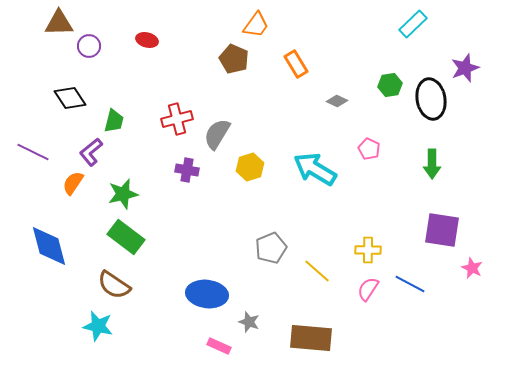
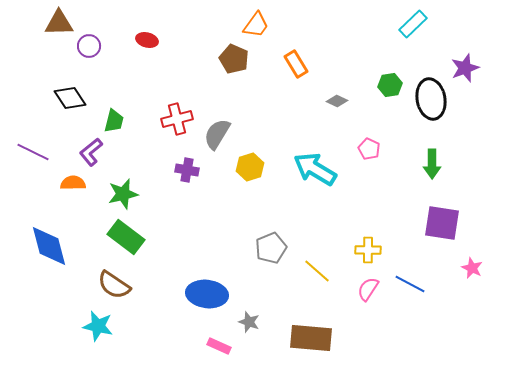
orange semicircle: rotated 55 degrees clockwise
purple square: moved 7 px up
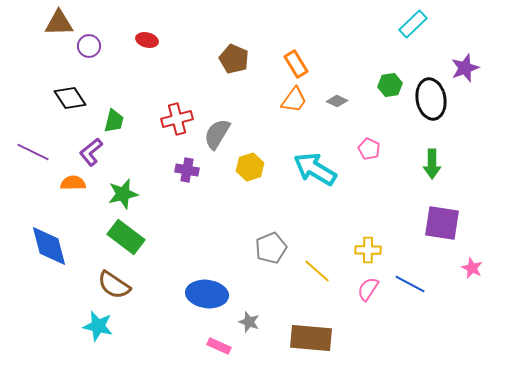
orange trapezoid: moved 38 px right, 75 px down
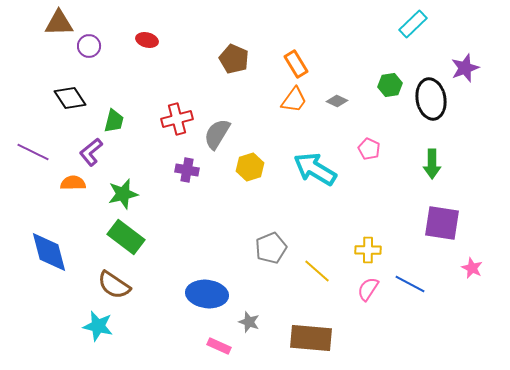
blue diamond: moved 6 px down
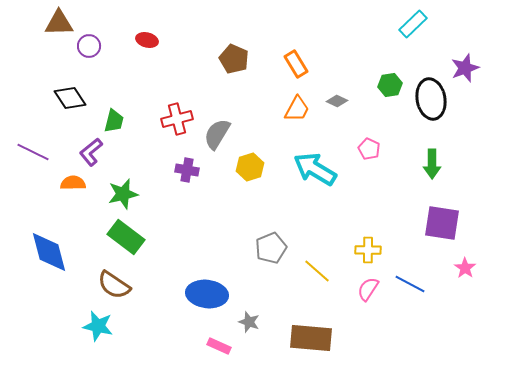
orange trapezoid: moved 3 px right, 9 px down; rotated 8 degrees counterclockwise
pink star: moved 7 px left; rotated 10 degrees clockwise
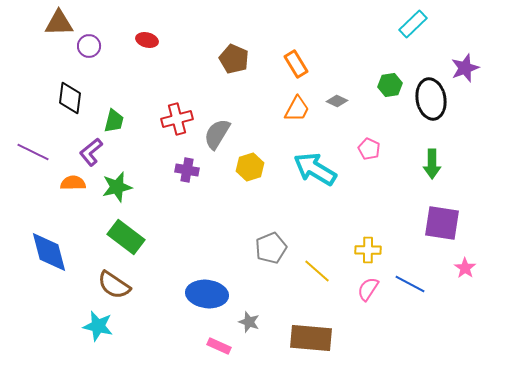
black diamond: rotated 40 degrees clockwise
green star: moved 6 px left, 7 px up
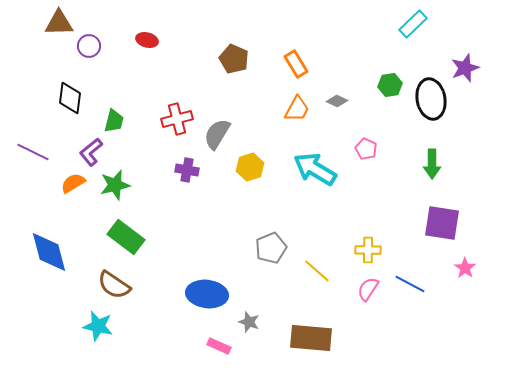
pink pentagon: moved 3 px left
orange semicircle: rotated 30 degrees counterclockwise
green star: moved 2 px left, 2 px up
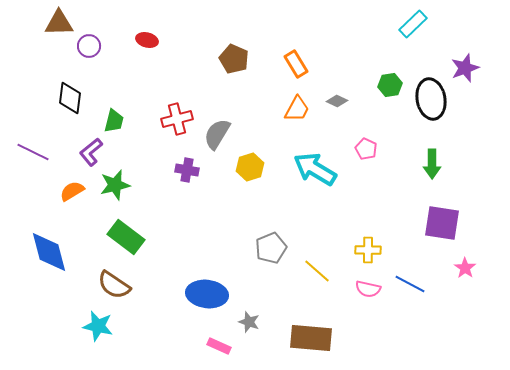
orange semicircle: moved 1 px left, 8 px down
pink semicircle: rotated 110 degrees counterclockwise
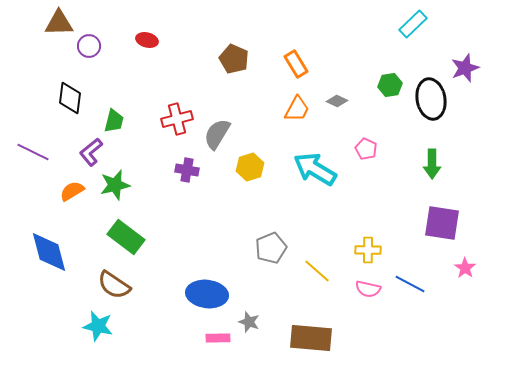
pink rectangle: moved 1 px left, 8 px up; rotated 25 degrees counterclockwise
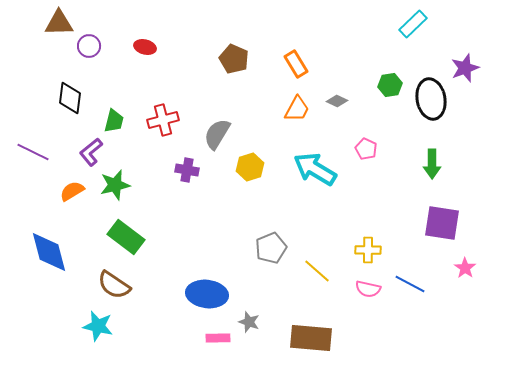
red ellipse: moved 2 px left, 7 px down
red cross: moved 14 px left, 1 px down
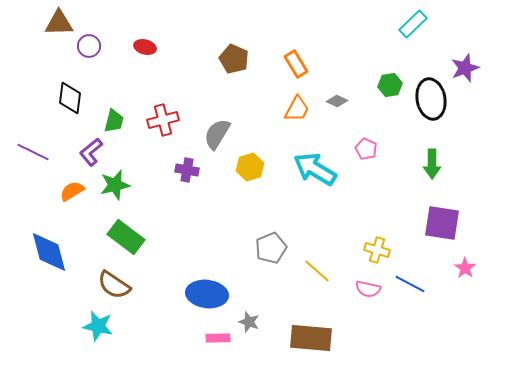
yellow cross: moved 9 px right; rotated 15 degrees clockwise
